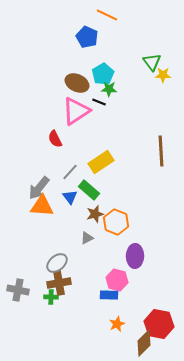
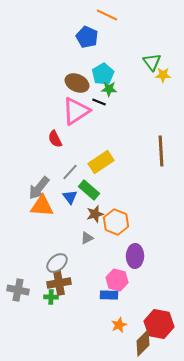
orange star: moved 2 px right, 1 px down
brown diamond: moved 1 px left
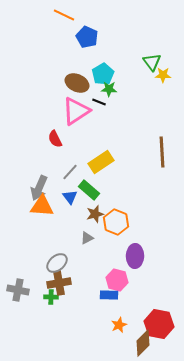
orange line: moved 43 px left
brown line: moved 1 px right, 1 px down
gray arrow: rotated 15 degrees counterclockwise
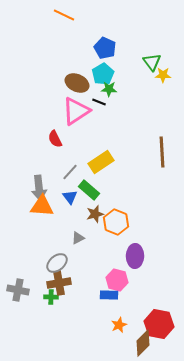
blue pentagon: moved 18 px right, 11 px down
gray arrow: rotated 30 degrees counterclockwise
gray triangle: moved 9 px left
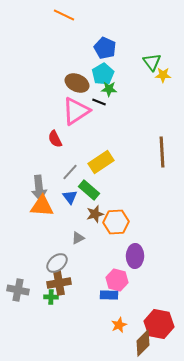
orange hexagon: rotated 25 degrees counterclockwise
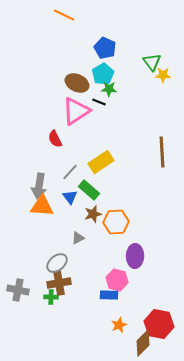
gray arrow: moved 2 px up; rotated 15 degrees clockwise
brown star: moved 2 px left
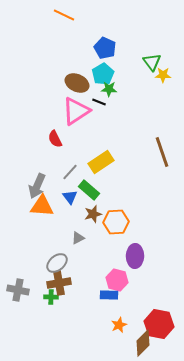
brown line: rotated 16 degrees counterclockwise
gray arrow: moved 2 px left; rotated 15 degrees clockwise
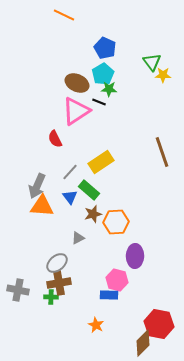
orange star: moved 23 px left; rotated 21 degrees counterclockwise
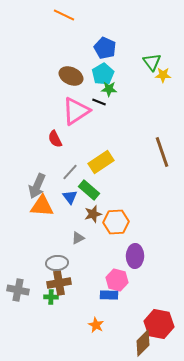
brown ellipse: moved 6 px left, 7 px up
gray ellipse: rotated 35 degrees clockwise
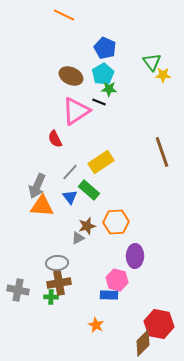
brown star: moved 6 px left, 12 px down
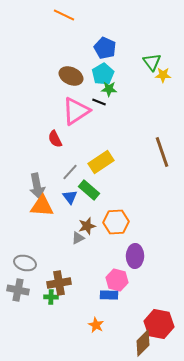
gray arrow: rotated 35 degrees counterclockwise
gray ellipse: moved 32 px left; rotated 20 degrees clockwise
